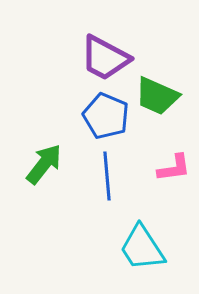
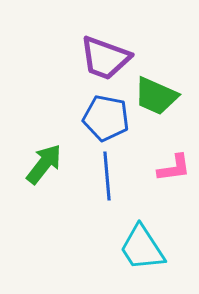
purple trapezoid: rotated 8 degrees counterclockwise
green trapezoid: moved 1 px left
blue pentagon: moved 2 px down; rotated 12 degrees counterclockwise
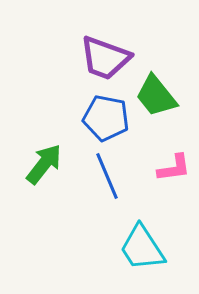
green trapezoid: rotated 27 degrees clockwise
blue line: rotated 18 degrees counterclockwise
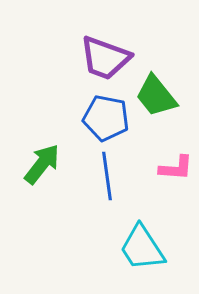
green arrow: moved 2 px left
pink L-shape: moved 2 px right; rotated 12 degrees clockwise
blue line: rotated 15 degrees clockwise
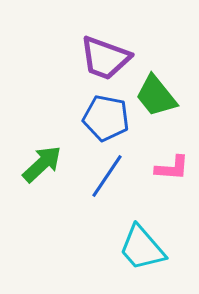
green arrow: rotated 9 degrees clockwise
pink L-shape: moved 4 px left
blue line: rotated 42 degrees clockwise
cyan trapezoid: rotated 8 degrees counterclockwise
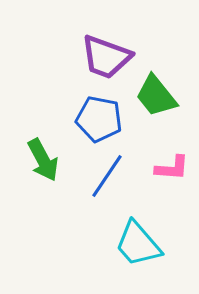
purple trapezoid: moved 1 px right, 1 px up
blue pentagon: moved 7 px left, 1 px down
green arrow: moved 1 px right, 4 px up; rotated 105 degrees clockwise
cyan trapezoid: moved 4 px left, 4 px up
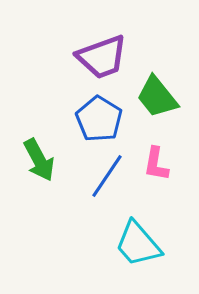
purple trapezoid: moved 4 px left; rotated 40 degrees counterclockwise
green trapezoid: moved 1 px right, 1 px down
blue pentagon: rotated 21 degrees clockwise
green arrow: moved 4 px left
pink L-shape: moved 16 px left, 4 px up; rotated 96 degrees clockwise
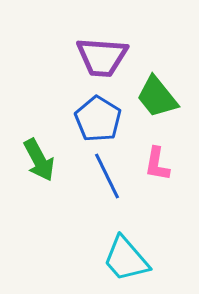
purple trapezoid: rotated 24 degrees clockwise
blue pentagon: moved 1 px left
pink L-shape: moved 1 px right
blue line: rotated 60 degrees counterclockwise
cyan trapezoid: moved 12 px left, 15 px down
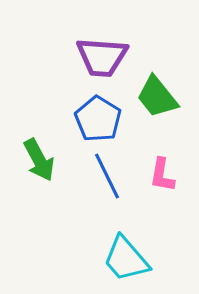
pink L-shape: moved 5 px right, 11 px down
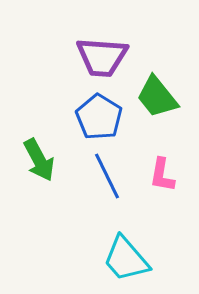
blue pentagon: moved 1 px right, 2 px up
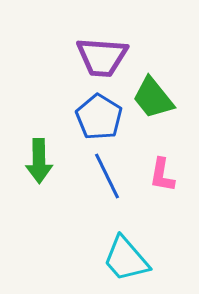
green trapezoid: moved 4 px left, 1 px down
green arrow: moved 1 px down; rotated 27 degrees clockwise
